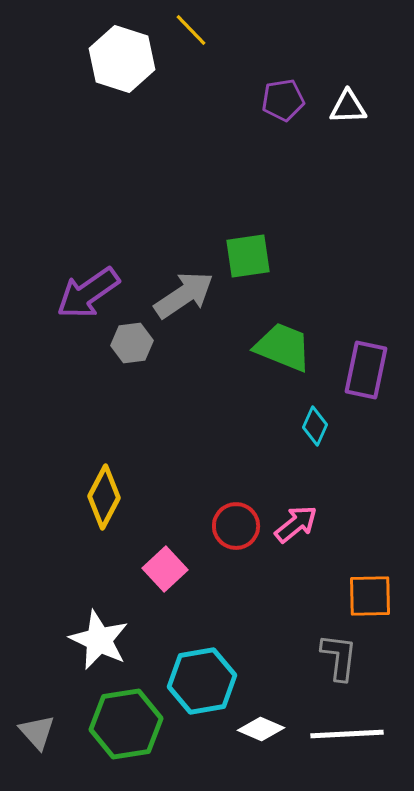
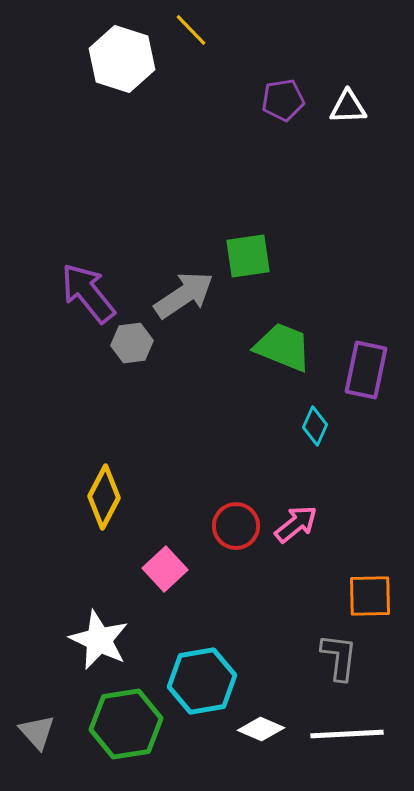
purple arrow: rotated 86 degrees clockwise
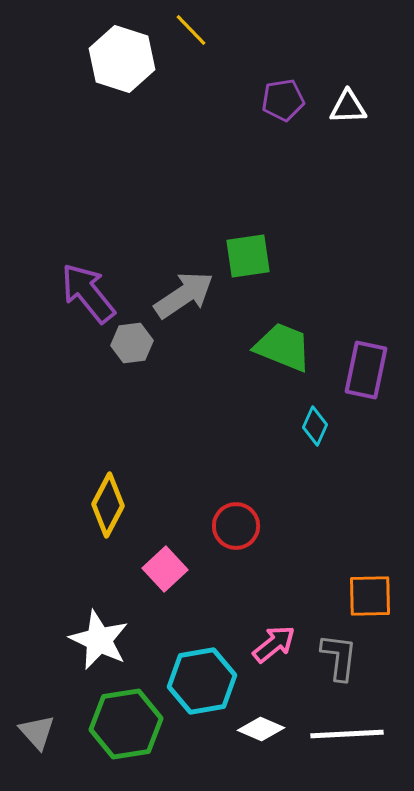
yellow diamond: moved 4 px right, 8 px down
pink arrow: moved 22 px left, 120 px down
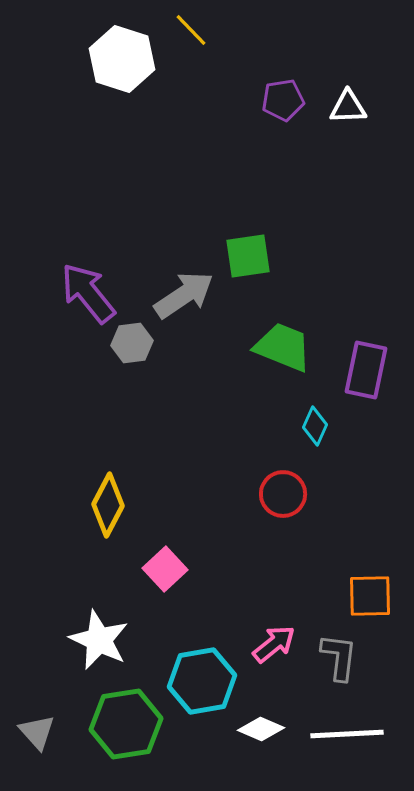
red circle: moved 47 px right, 32 px up
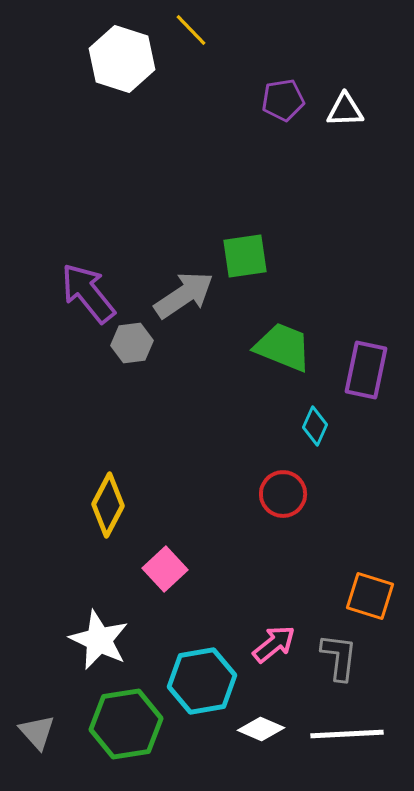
white triangle: moved 3 px left, 3 px down
green square: moved 3 px left
orange square: rotated 18 degrees clockwise
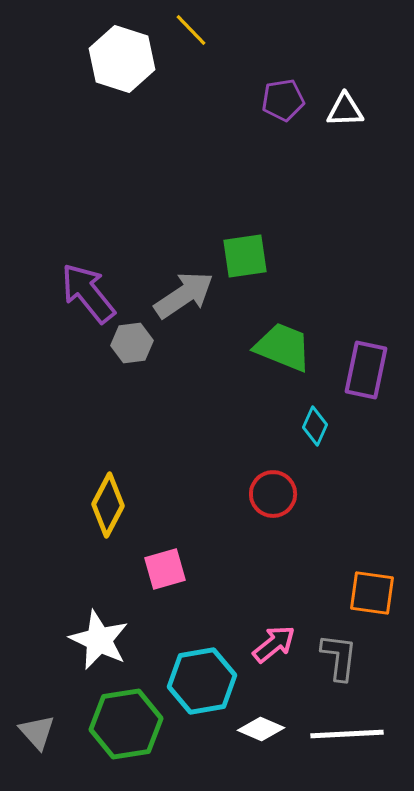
red circle: moved 10 px left
pink square: rotated 27 degrees clockwise
orange square: moved 2 px right, 3 px up; rotated 9 degrees counterclockwise
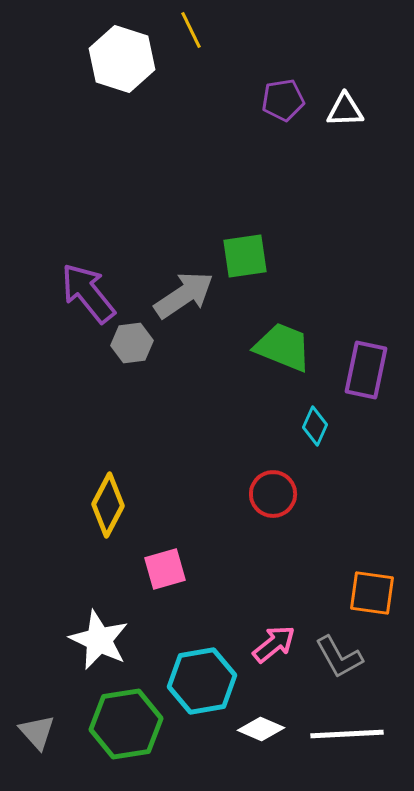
yellow line: rotated 18 degrees clockwise
gray L-shape: rotated 144 degrees clockwise
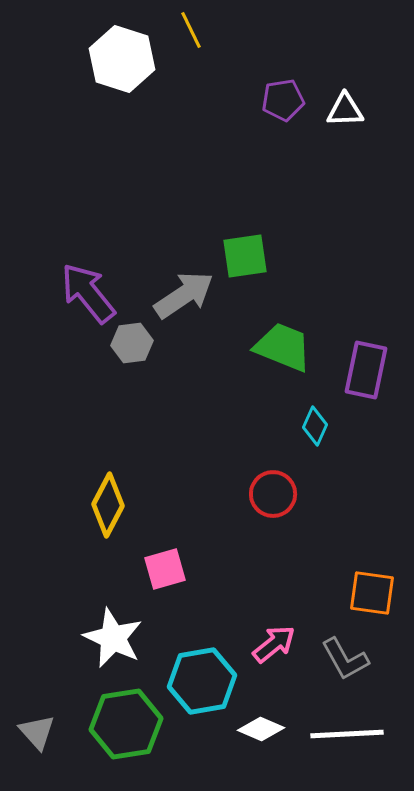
white star: moved 14 px right, 2 px up
gray L-shape: moved 6 px right, 2 px down
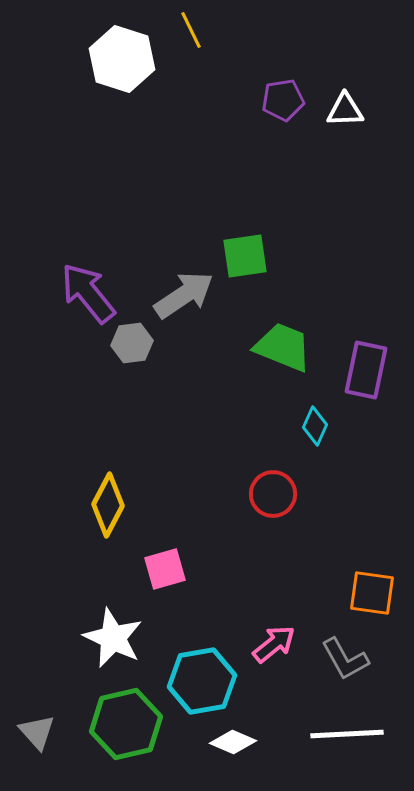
green hexagon: rotated 4 degrees counterclockwise
white diamond: moved 28 px left, 13 px down
